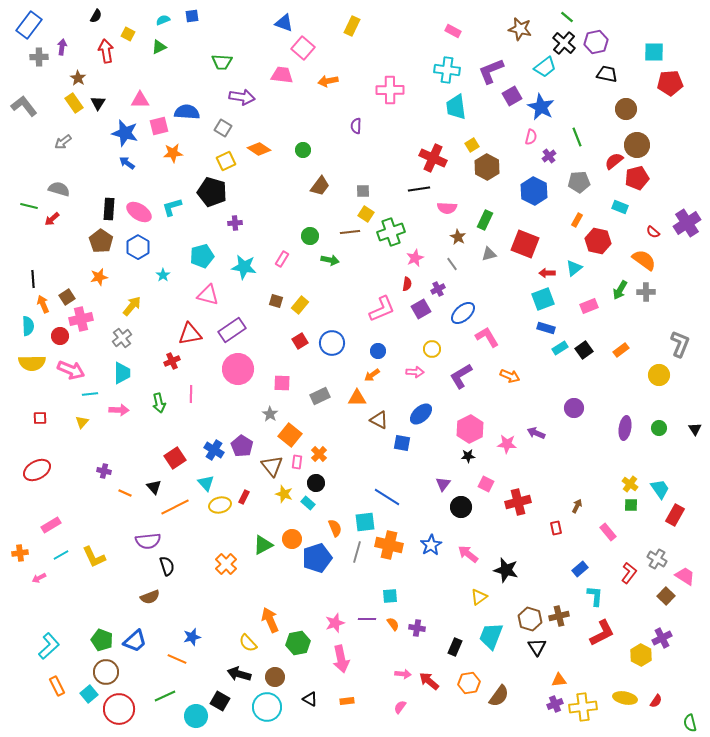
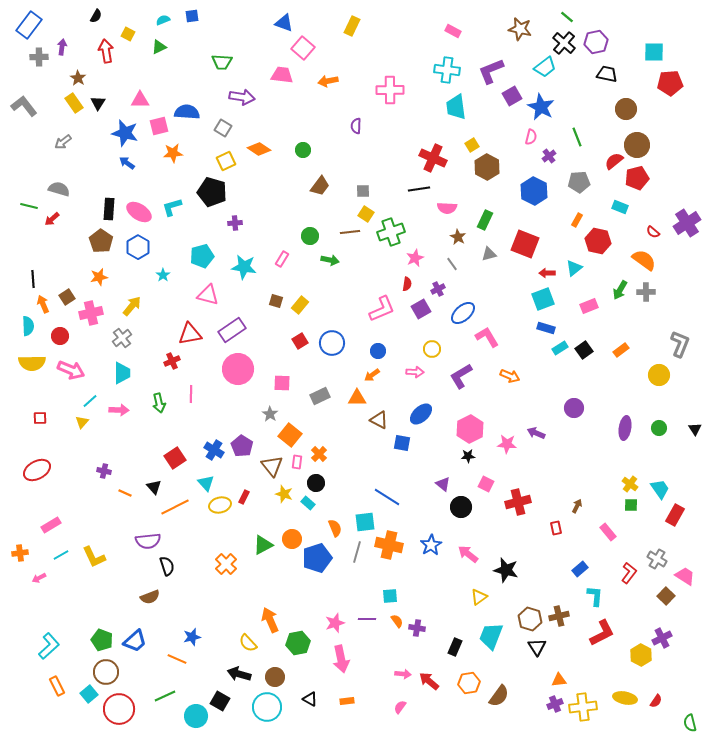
pink cross at (81, 319): moved 10 px right, 6 px up
cyan line at (90, 394): moved 7 px down; rotated 35 degrees counterclockwise
purple triangle at (443, 484): rotated 28 degrees counterclockwise
orange semicircle at (393, 624): moved 4 px right, 3 px up
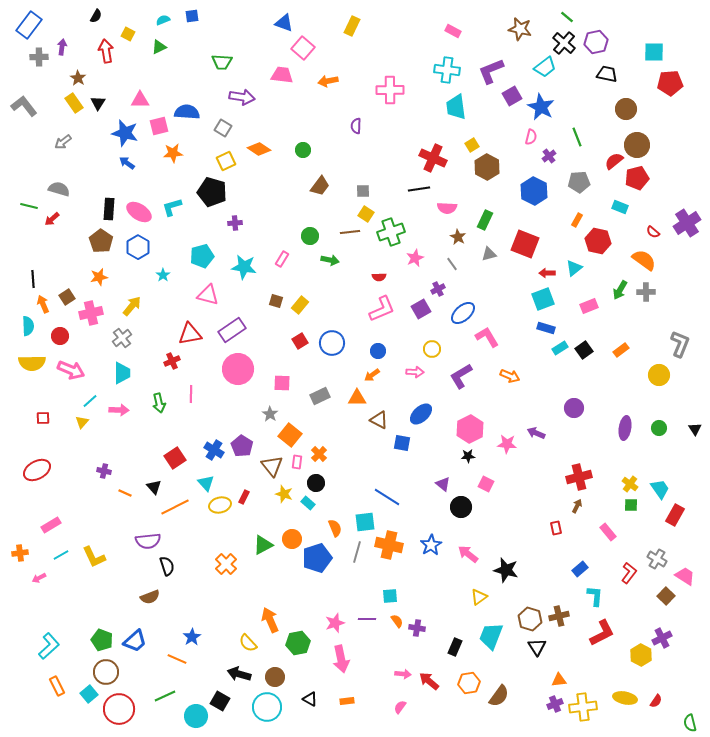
red semicircle at (407, 284): moved 28 px left, 7 px up; rotated 80 degrees clockwise
red square at (40, 418): moved 3 px right
red cross at (518, 502): moved 61 px right, 25 px up
blue star at (192, 637): rotated 18 degrees counterclockwise
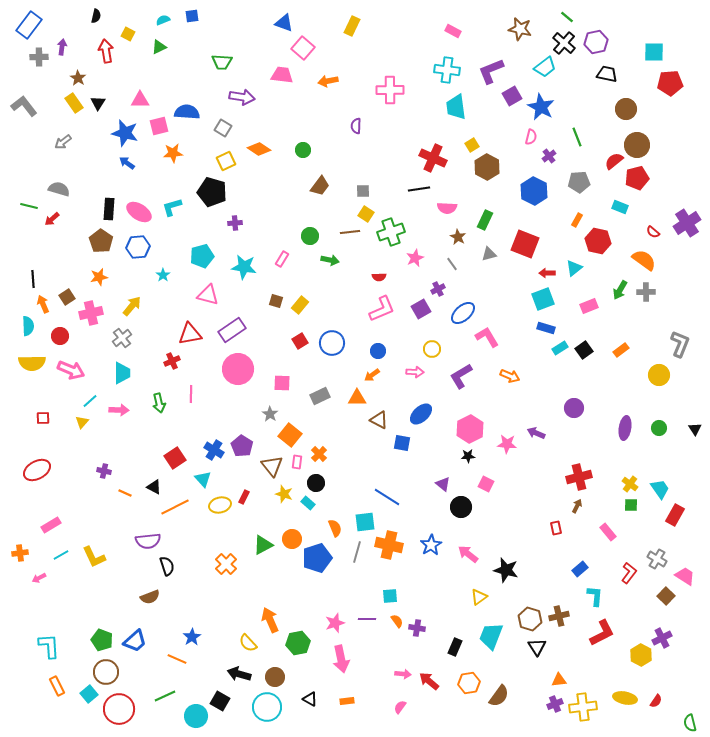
black semicircle at (96, 16): rotated 16 degrees counterclockwise
blue hexagon at (138, 247): rotated 25 degrees clockwise
cyan triangle at (206, 483): moved 3 px left, 4 px up
black triangle at (154, 487): rotated 21 degrees counterclockwise
cyan L-shape at (49, 646): rotated 52 degrees counterclockwise
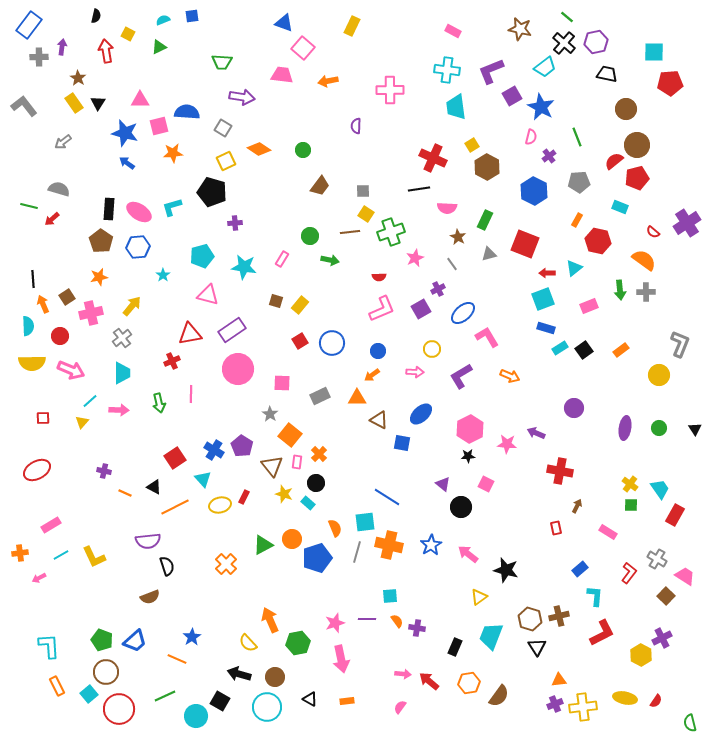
green arrow at (620, 290): rotated 36 degrees counterclockwise
red cross at (579, 477): moved 19 px left, 6 px up; rotated 25 degrees clockwise
pink rectangle at (608, 532): rotated 18 degrees counterclockwise
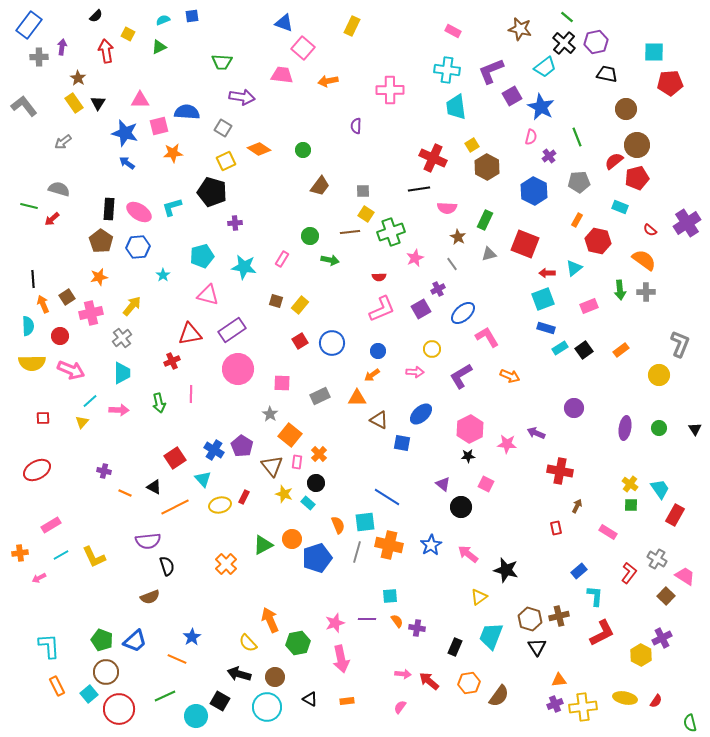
black semicircle at (96, 16): rotated 32 degrees clockwise
red semicircle at (653, 232): moved 3 px left, 2 px up
orange semicircle at (335, 528): moved 3 px right, 3 px up
blue rectangle at (580, 569): moved 1 px left, 2 px down
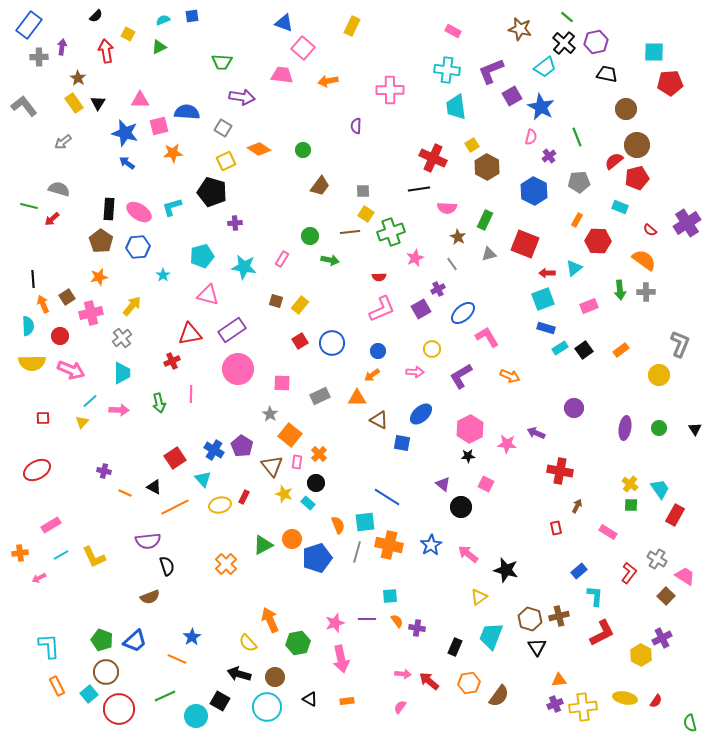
red hexagon at (598, 241): rotated 10 degrees counterclockwise
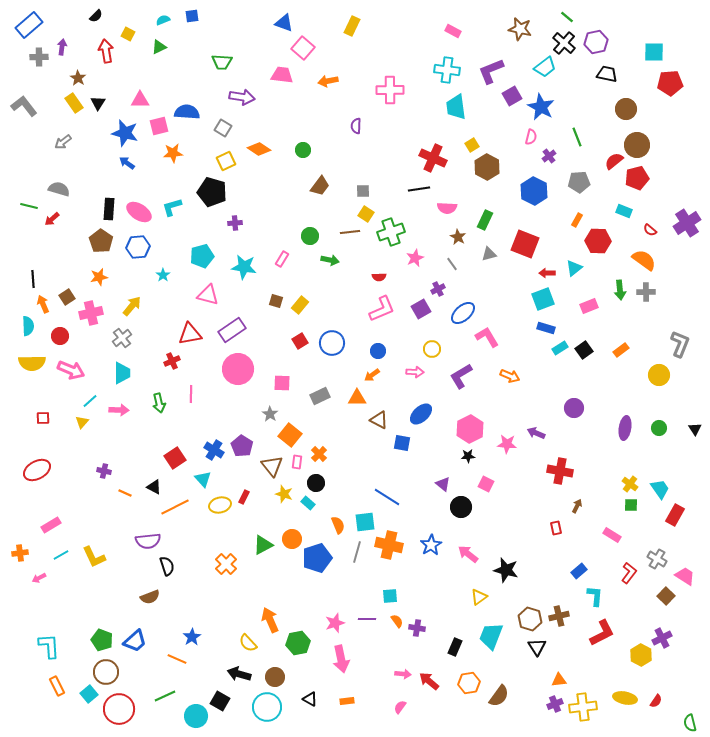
blue rectangle at (29, 25): rotated 12 degrees clockwise
cyan rectangle at (620, 207): moved 4 px right, 4 px down
pink rectangle at (608, 532): moved 4 px right, 3 px down
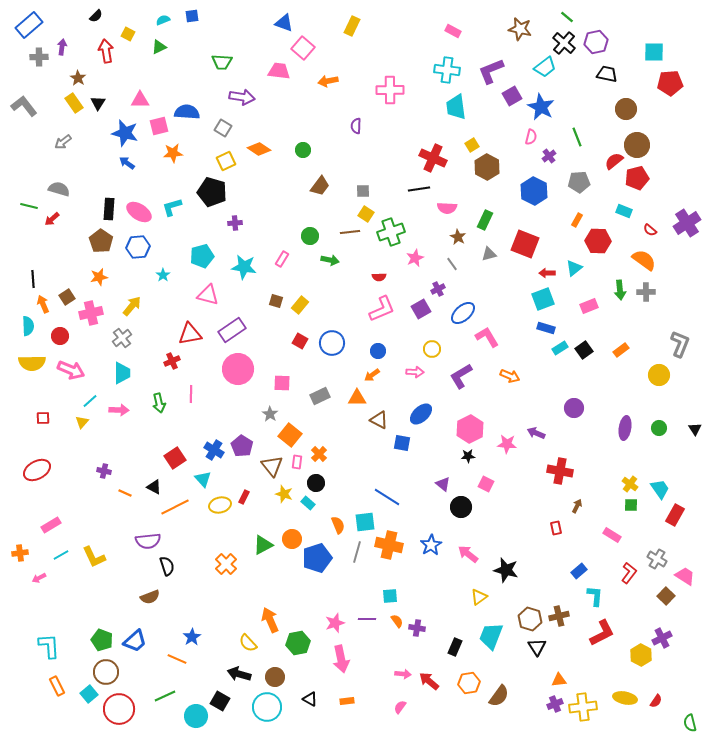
pink trapezoid at (282, 75): moved 3 px left, 4 px up
red square at (300, 341): rotated 28 degrees counterclockwise
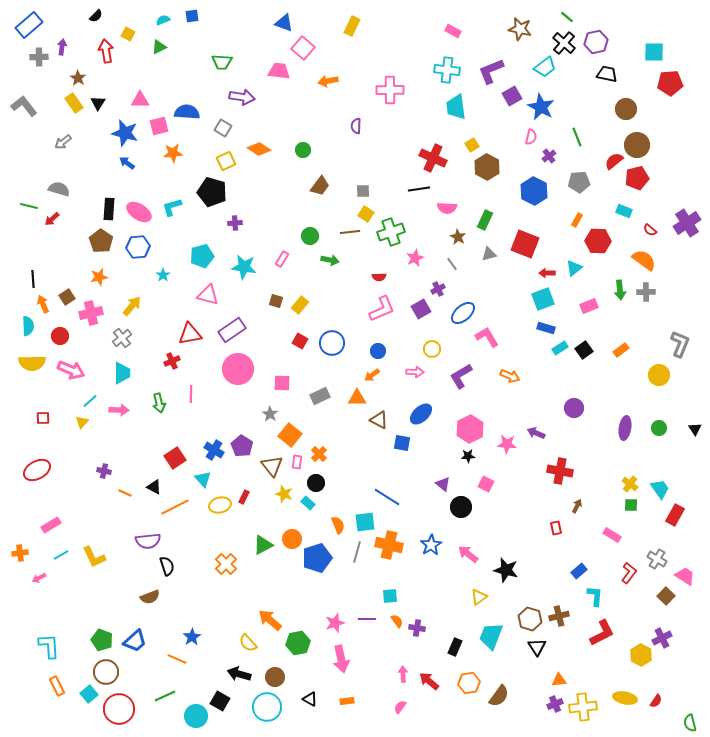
orange arrow at (270, 620): rotated 25 degrees counterclockwise
pink arrow at (403, 674): rotated 98 degrees counterclockwise
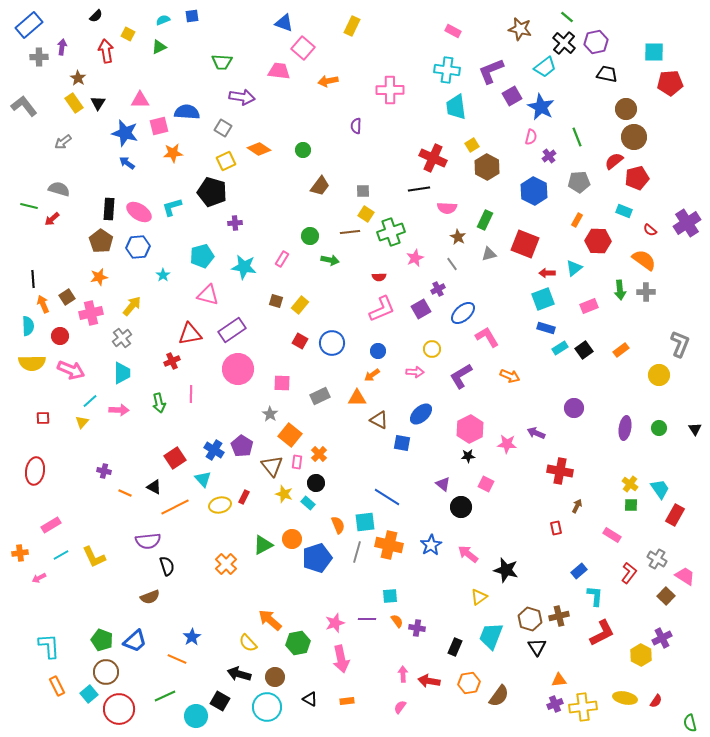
brown circle at (637, 145): moved 3 px left, 8 px up
red ellipse at (37, 470): moved 2 px left, 1 px down; rotated 52 degrees counterclockwise
red arrow at (429, 681): rotated 30 degrees counterclockwise
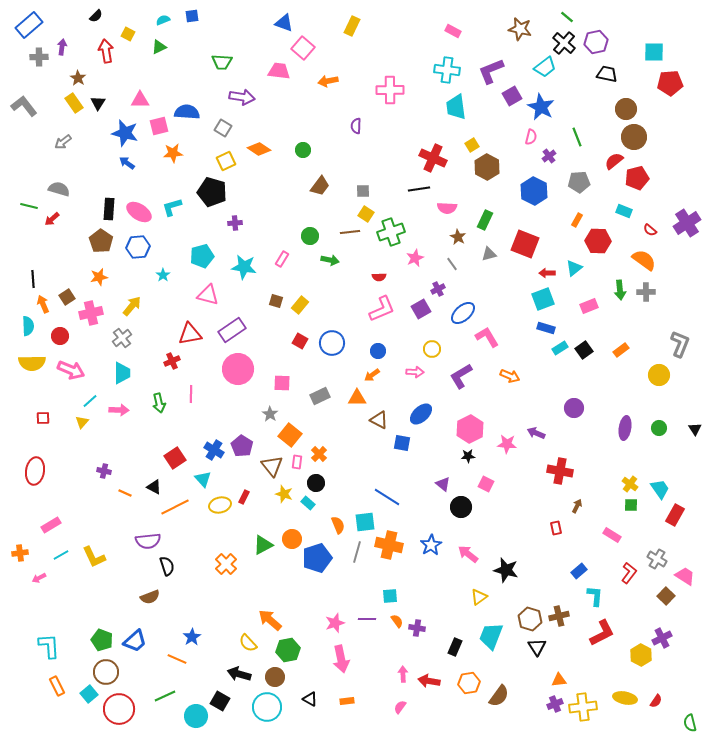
green hexagon at (298, 643): moved 10 px left, 7 px down
